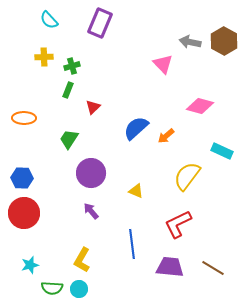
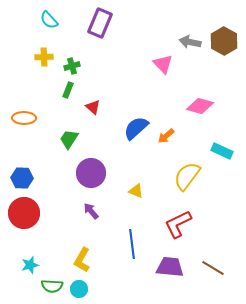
red triangle: rotated 35 degrees counterclockwise
green semicircle: moved 2 px up
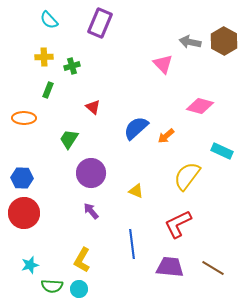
green rectangle: moved 20 px left
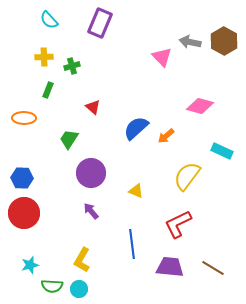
pink triangle: moved 1 px left, 7 px up
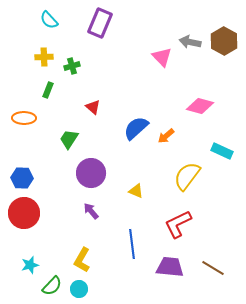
green semicircle: rotated 50 degrees counterclockwise
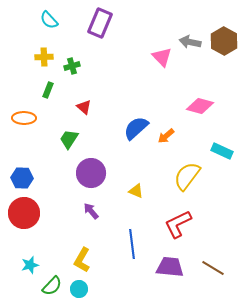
red triangle: moved 9 px left
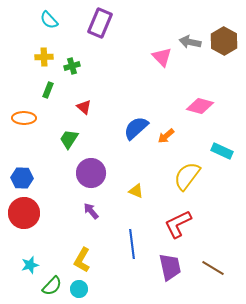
purple trapezoid: rotated 72 degrees clockwise
